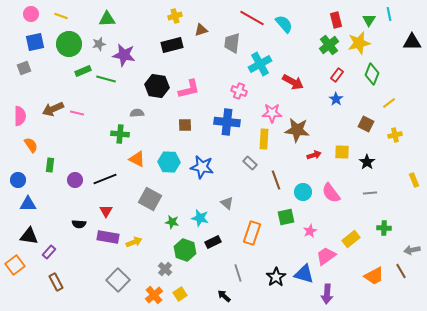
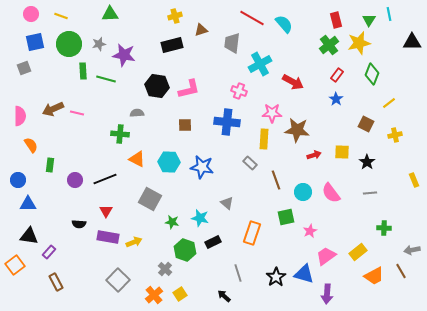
green triangle at (107, 19): moved 3 px right, 5 px up
green rectangle at (83, 71): rotated 70 degrees counterclockwise
yellow rectangle at (351, 239): moved 7 px right, 13 px down
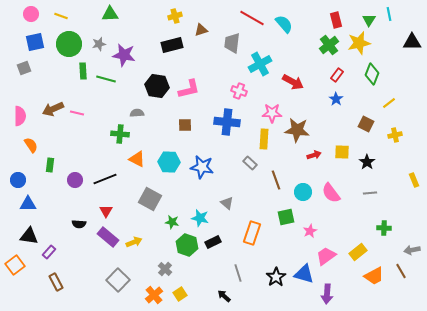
purple rectangle at (108, 237): rotated 30 degrees clockwise
green hexagon at (185, 250): moved 2 px right, 5 px up
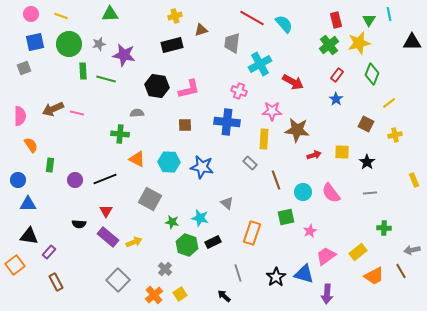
pink star at (272, 113): moved 2 px up
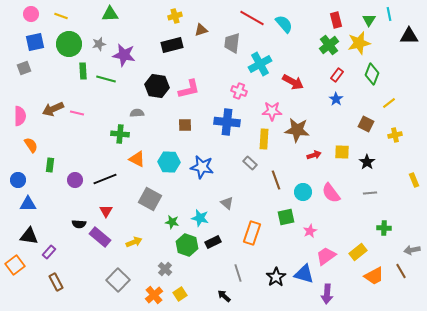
black triangle at (412, 42): moved 3 px left, 6 px up
purple rectangle at (108, 237): moved 8 px left
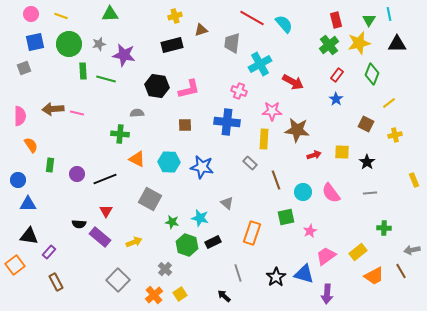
black triangle at (409, 36): moved 12 px left, 8 px down
brown arrow at (53, 109): rotated 20 degrees clockwise
purple circle at (75, 180): moved 2 px right, 6 px up
